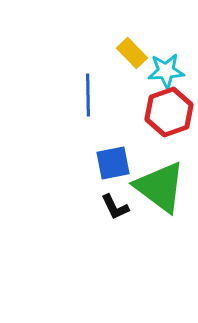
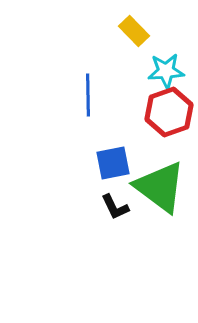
yellow rectangle: moved 2 px right, 22 px up
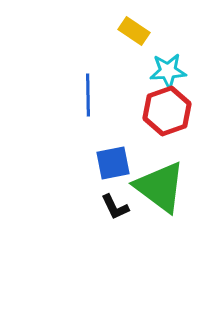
yellow rectangle: rotated 12 degrees counterclockwise
cyan star: moved 2 px right
red hexagon: moved 2 px left, 1 px up
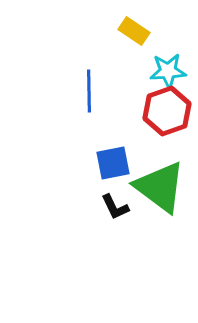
blue line: moved 1 px right, 4 px up
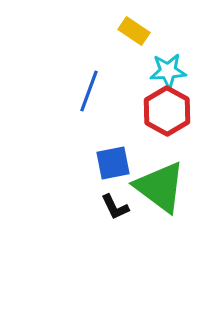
blue line: rotated 21 degrees clockwise
red hexagon: rotated 12 degrees counterclockwise
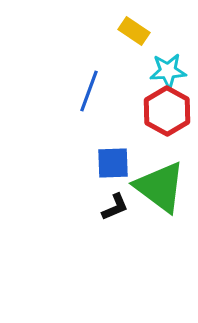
blue square: rotated 9 degrees clockwise
black L-shape: rotated 88 degrees counterclockwise
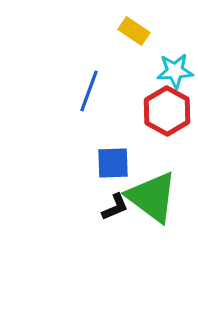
cyan star: moved 7 px right
green triangle: moved 8 px left, 10 px down
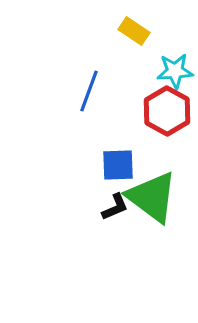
blue square: moved 5 px right, 2 px down
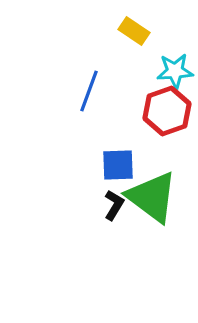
red hexagon: rotated 12 degrees clockwise
black L-shape: moved 1 px left, 2 px up; rotated 36 degrees counterclockwise
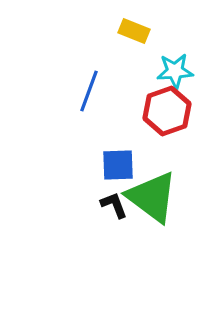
yellow rectangle: rotated 12 degrees counterclockwise
black L-shape: rotated 52 degrees counterclockwise
